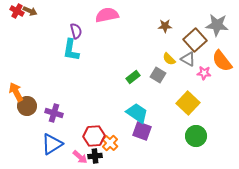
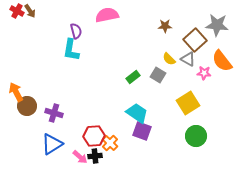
brown arrow: rotated 32 degrees clockwise
yellow square: rotated 15 degrees clockwise
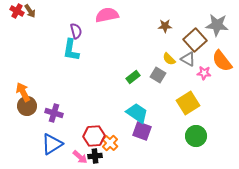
orange arrow: moved 7 px right
